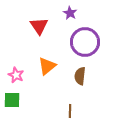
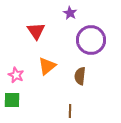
red triangle: moved 3 px left, 5 px down
purple circle: moved 6 px right, 2 px up
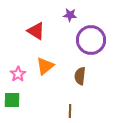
purple star: moved 2 px down; rotated 24 degrees counterclockwise
red triangle: rotated 24 degrees counterclockwise
orange triangle: moved 2 px left
pink star: moved 2 px right, 1 px up; rotated 14 degrees clockwise
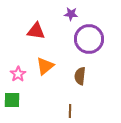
purple star: moved 1 px right, 1 px up
red triangle: rotated 24 degrees counterclockwise
purple circle: moved 2 px left, 1 px up
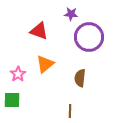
red triangle: moved 3 px right; rotated 12 degrees clockwise
purple circle: moved 2 px up
orange triangle: moved 2 px up
brown semicircle: moved 2 px down
